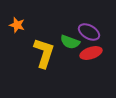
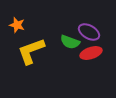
yellow L-shape: moved 13 px left, 2 px up; rotated 128 degrees counterclockwise
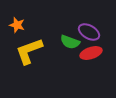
yellow L-shape: moved 2 px left
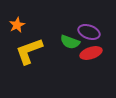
orange star: rotated 28 degrees clockwise
purple ellipse: rotated 10 degrees counterclockwise
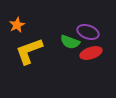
purple ellipse: moved 1 px left
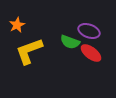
purple ellipse: moved 1 px right, 1 px up
red ellipse: rotated 55 degrees clockwise
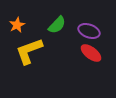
green semicircle: moved 13 px left, 17 px up; rotated 66 degrees counterclockwise
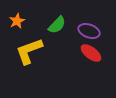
orange star: moved 4 px up
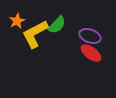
purple ellipse: moved 1 px right, 5 px down
yellow L-shape: moved 6 px right, 17 px up; rotated 8 degrees counterclockwise
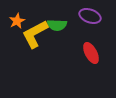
green semicircle: rotated 48 degrees clockwise
purple ellipse: moved 20 px up
red ellipse: rotated 25 degrees clockwise
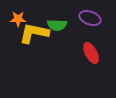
purple ellipse: moved 2 px down
orange star: moved 1 px right, 2 px up; rotated 28 degrees clockwise
yellow L-shape: moved 1 px left, 1 px up; rotated 40 degrees clockwise
